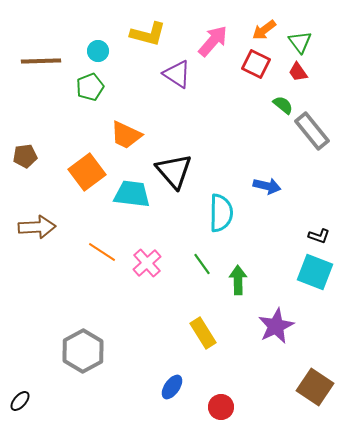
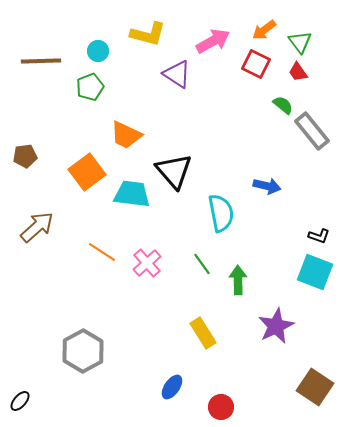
pink arrow: rotated 20 degrees clockwise
cyan semicircle: rotated 12 degrees counterclockwise
brown arrow: rotated 39 degrees counterclockwise
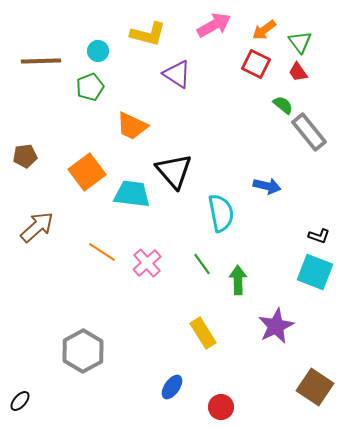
pink arrow: moved 1 px right, 16 px up
gray rectangle: moved 3 px left, 1 px down
orange trapezoid: moved 6 px right, 9 px up
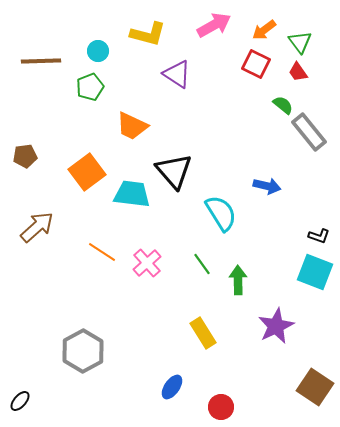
cyan semicircle: rotated 21 degrees counterclockwise
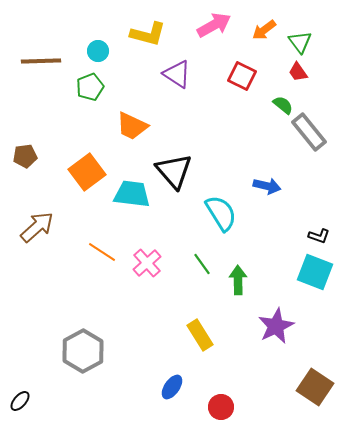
red square: moved 14 px left, 12 px down
yellow rectangle: moved 3 px left, 2 px down
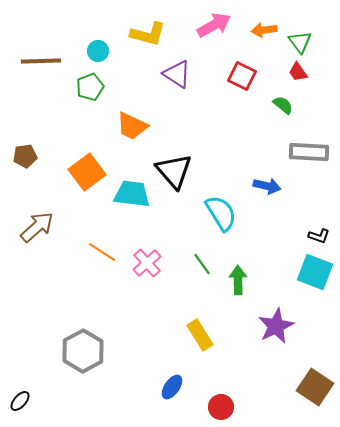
orange arrow: rotated 30 degrees clockwise
gray rectangle: moved 20 px down; rotated 48 degrees counterclockwise
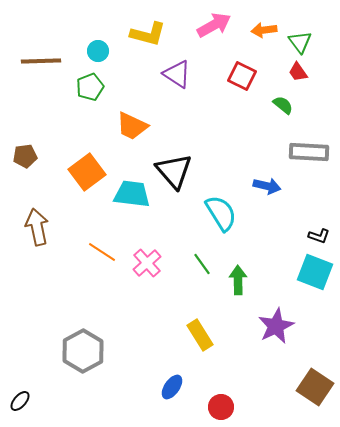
brown arrow: rotated 60 degrees counterclockwise
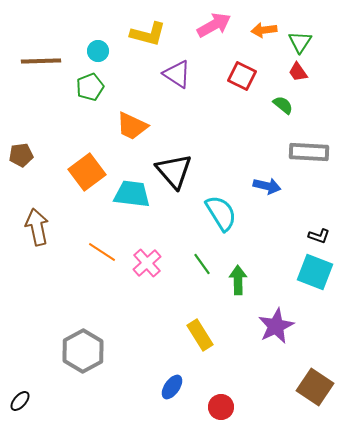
green triangle: rotated 10 degrees clockwise
brown pentagon: moved 4 px left, 1 px up
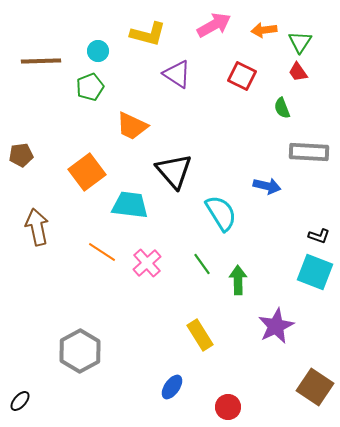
green semicircle: moved 1 px left, 3 px down; rotated 150 degrees counterclockwise
cyan trapezoid: moved 2 px left, 11 px down
gray hexagon: moved 3 px left
red circle: moved 7 px right
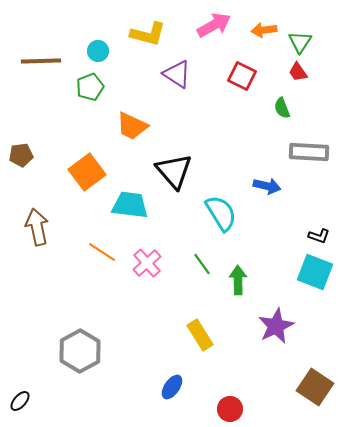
red circle: moved 2 px right, 2 px down
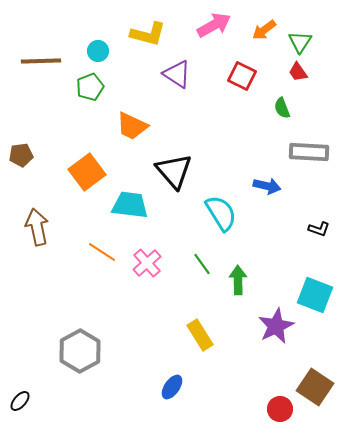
orange arrow: rotated 30 degrees counterclockwise
black L-shape: moved 7 px up
cyan square: moved 23 px down
red circle: moved 50 px right
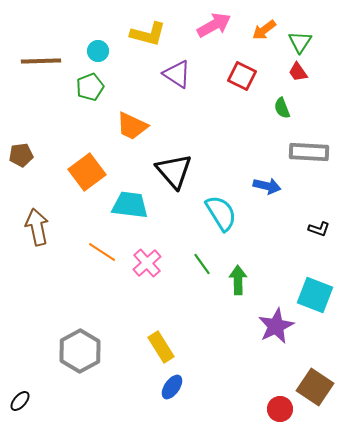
yellow rectangle: moved 39 px left, 12 px down
